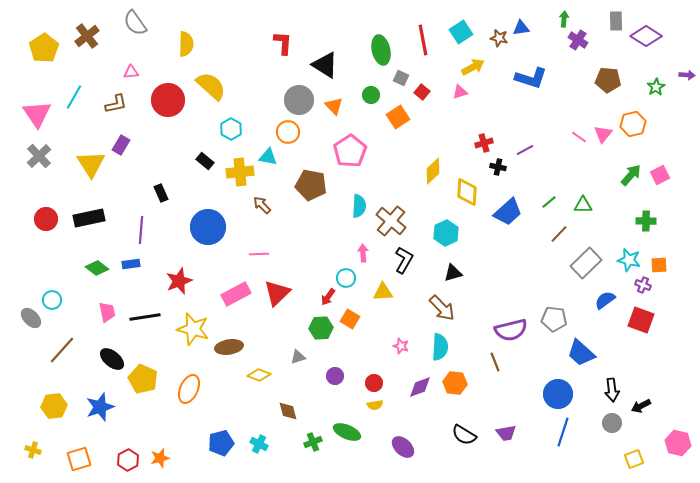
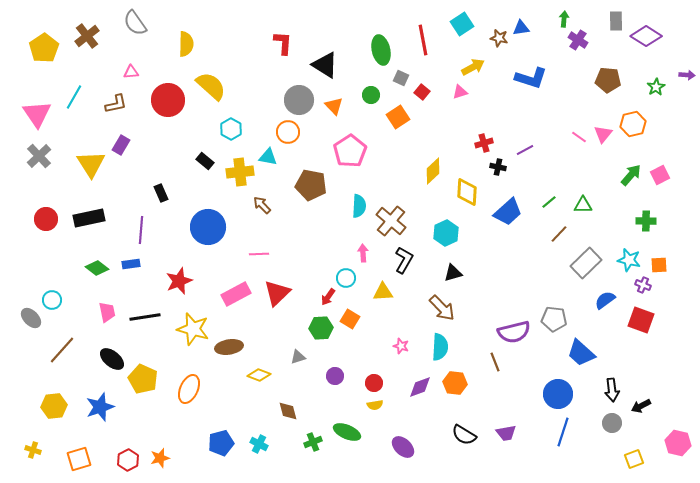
cyan square at (461, 32): moved 1 px right, 8 px up
purple semicircle at (511, 330): moved 3 px right, 2 px down
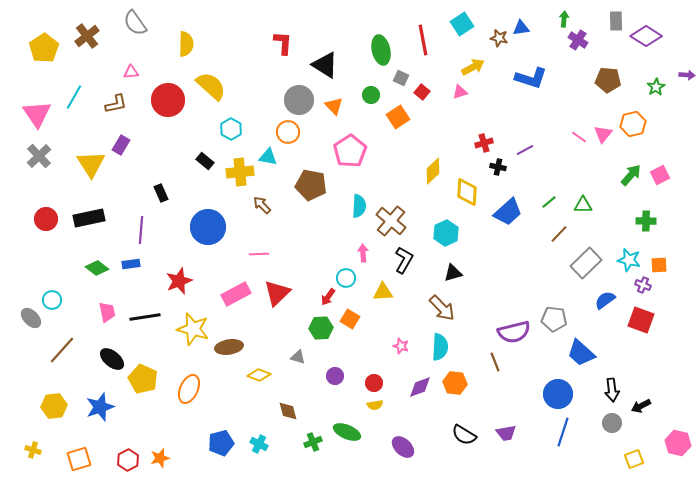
gray triangle at (298, 357): rotated 35 degrees clockwise
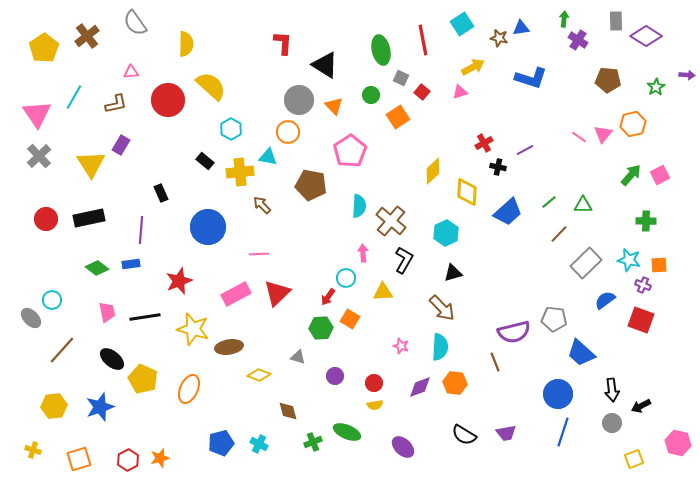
red cross at (484, 143): rotated 12 degrees counterclockwise
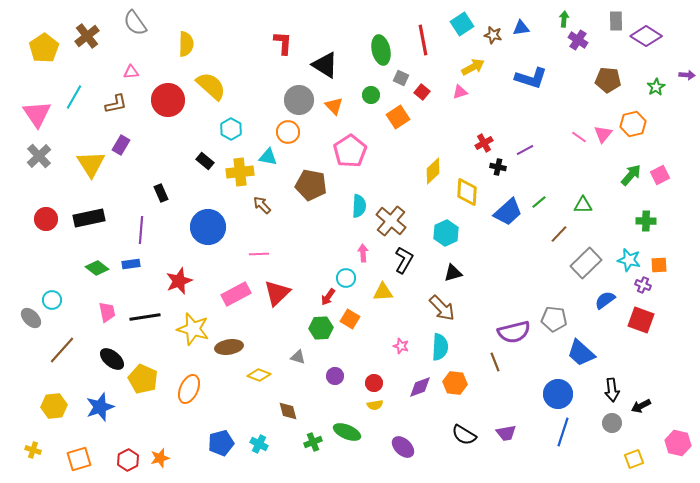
brown star at (499, 38): moved 6 px left, 3 px up
green line at (549, 202): moved 10 px left
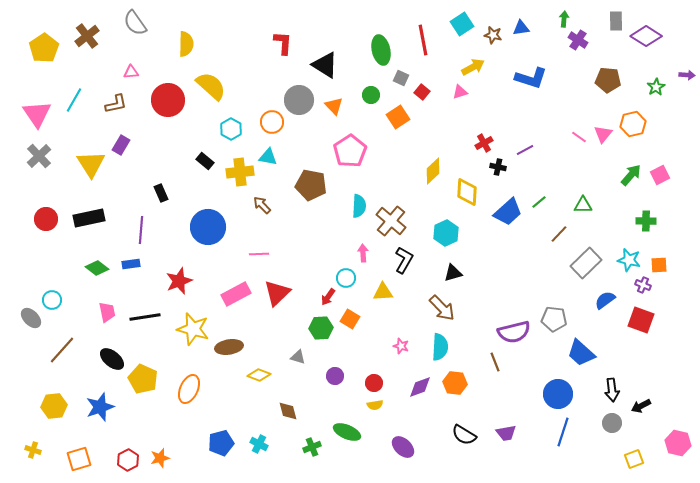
cyan line at (74, 97): moved 3 px down
orange circle at (288, 132): moved 16 px left, 10 px up
green cross at (313, 442): moved 1 px left, 5 px down
